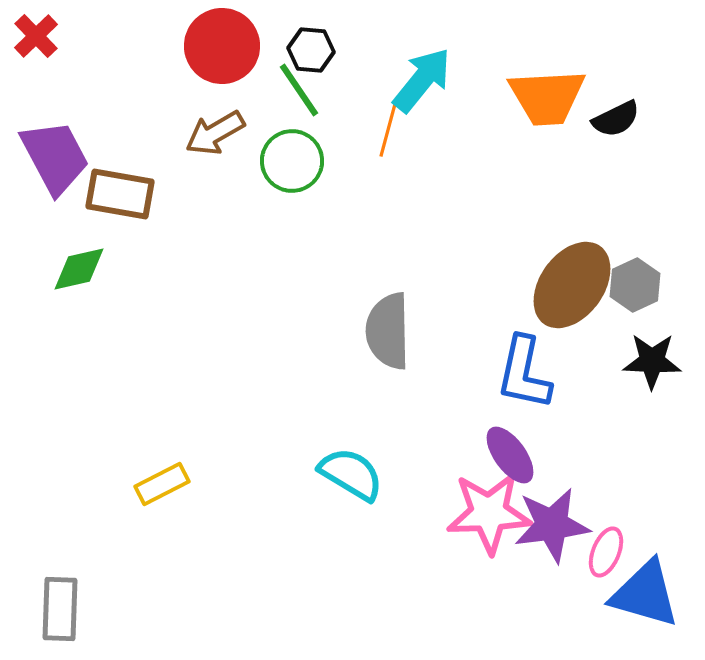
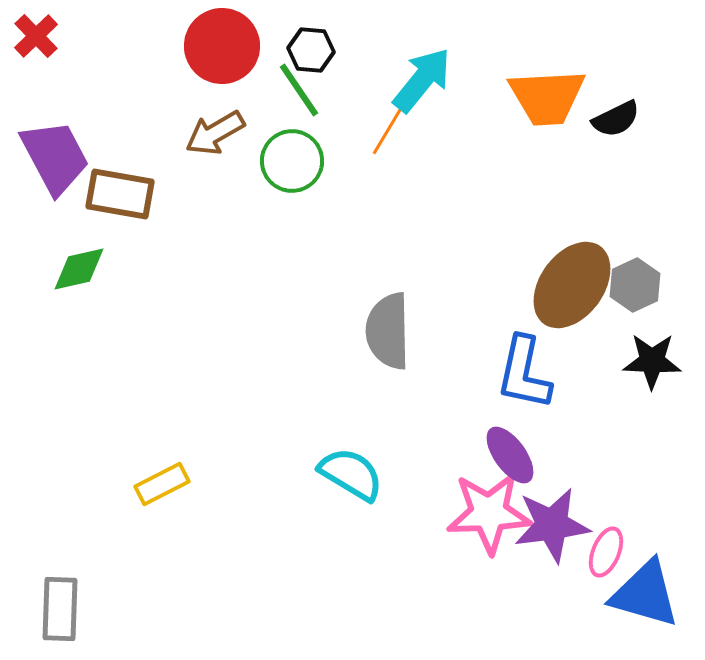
orange line: rotated 16 degrees clockwise
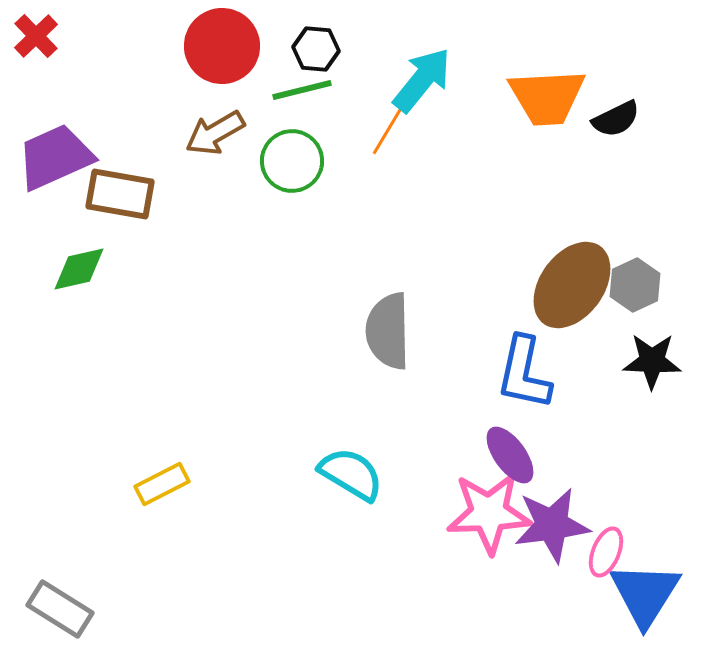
black hexagon: moved 5 px right, 1 px up
green line: moved 3 px right; rotated 70 degrees counterclockwise
purple trapezoid: rotated 86 degrees counterclockwise
blue triangle: rotated 46 degrees clockwise
gray rectangle: rotated 60 degrees counterclockwise
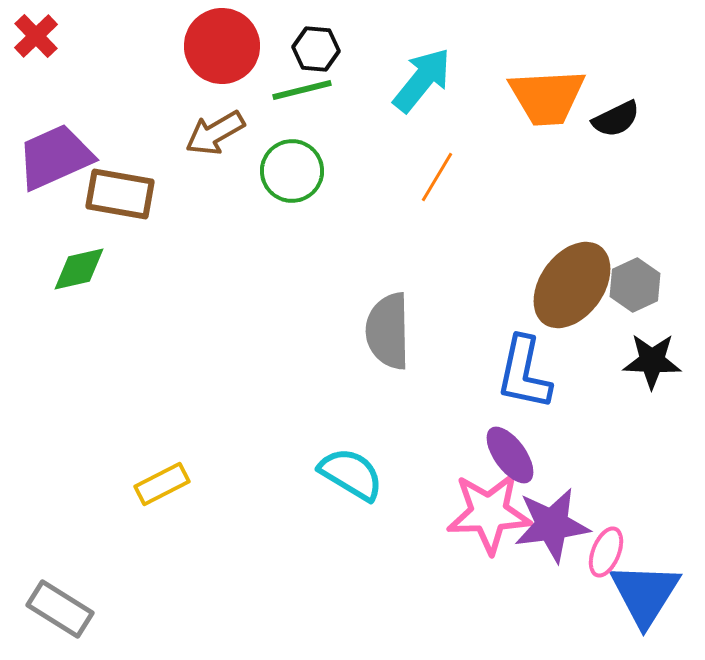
orange line: moved 49 px right, 47 px down
green circle: moved 10 px down
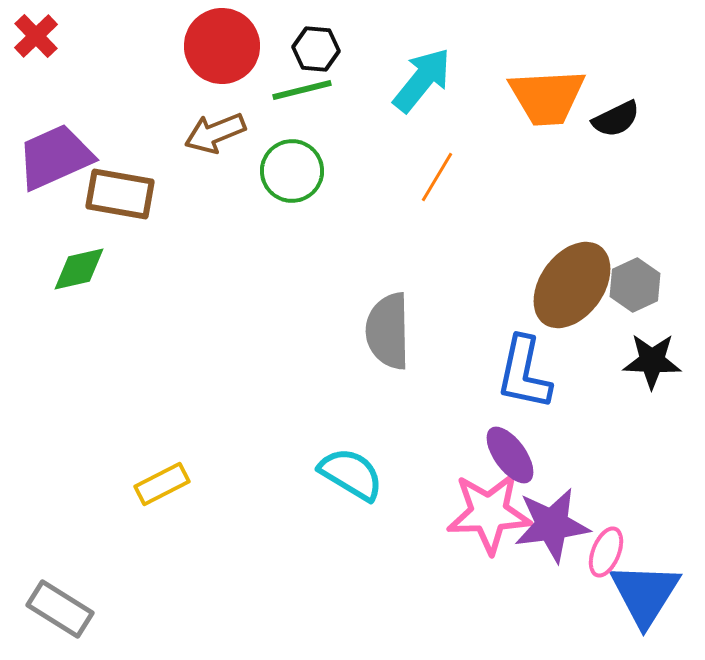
brown arrow: rotated 8 degrees clockwise
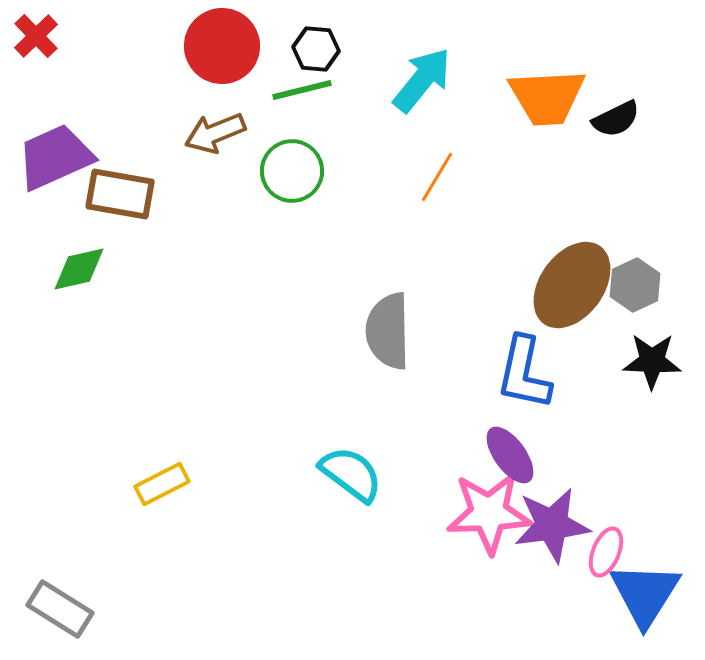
cyan semicircle: rotated 6 degrees clockwise
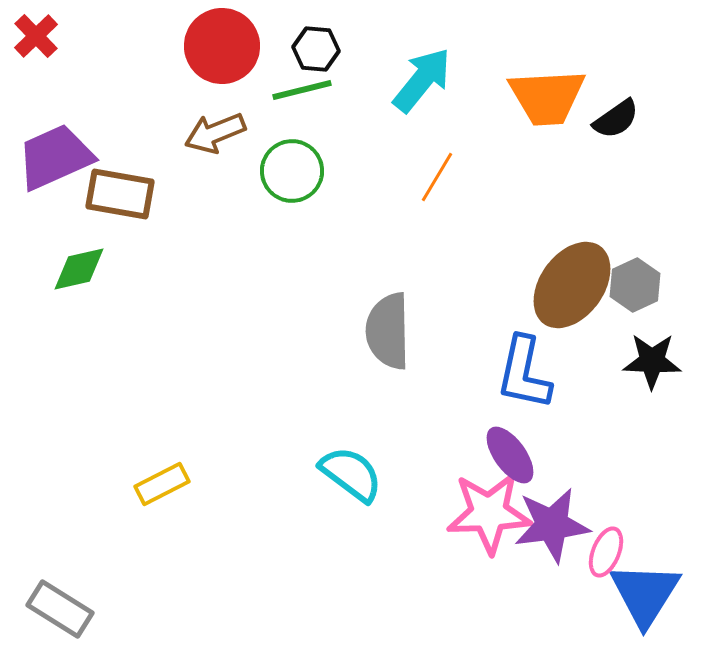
black semicircle: rotated 9 degrees counterclockwise
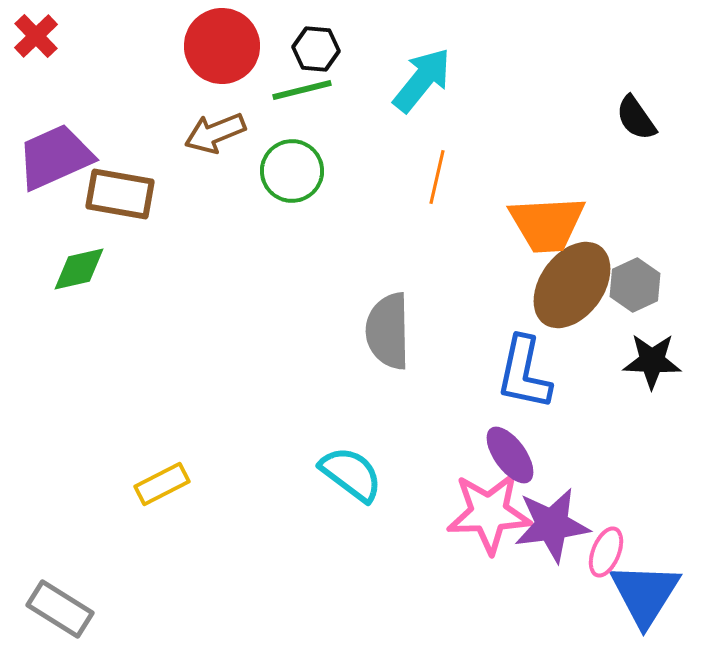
orange trapezoid: moved 127 px down
black semicircle: moved 20 px right, 1 px up; rotated 90 degrees clockwise
orange line: rotated 18 degrees counterclockwise
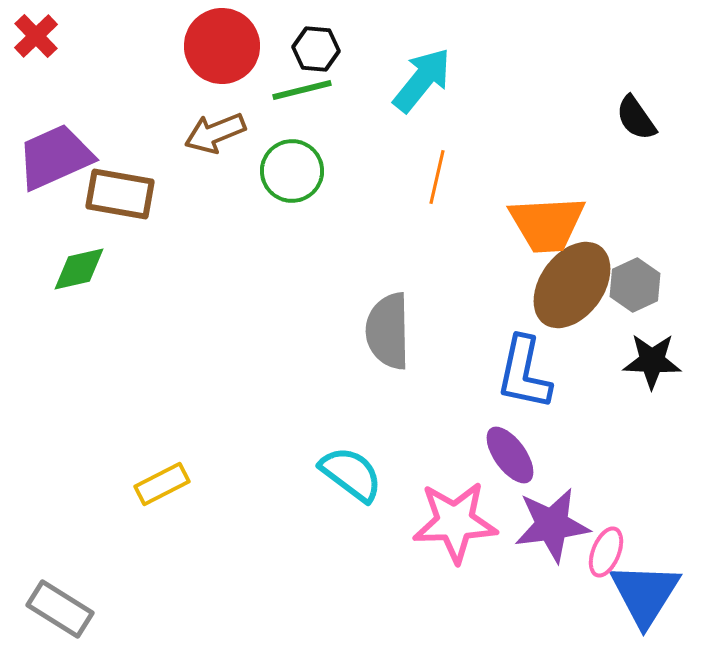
pink star: moved 34 px left, 9 px down
